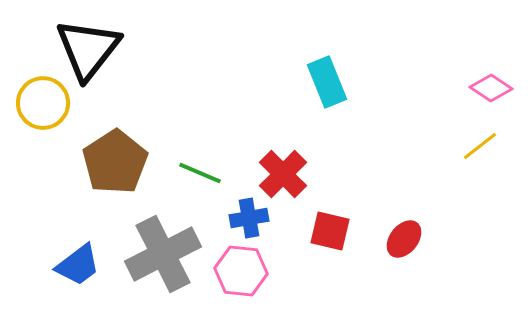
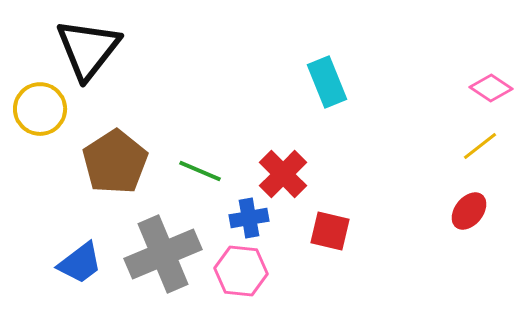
yellow circle: moved 3 px left, 6 px down
green line: moved 2 px up
red ellipse: moved 65 px right, 28 px up
gray cross: rotated 4 degrees clockwise
blue trapezoid: moved 2 px right, 2 px up
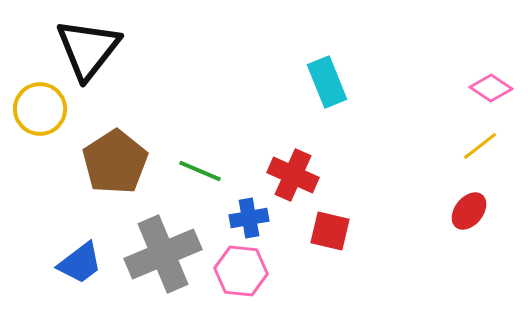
red cross: moved 10 px right, 1 px down; rotated 21 degrees counterclockwise
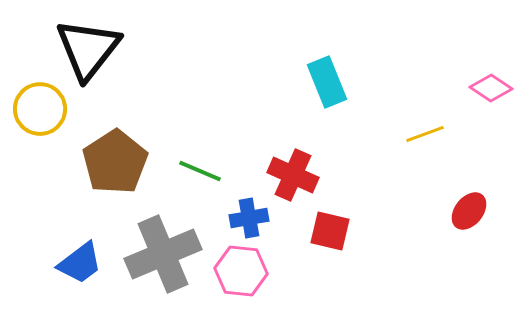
yellow line: moved 55 px left, 12 px up; rotated 18 degrees clockwise
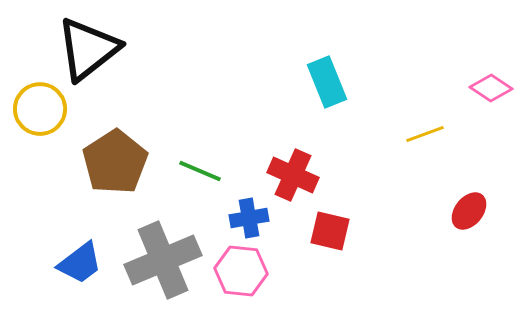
black triangle: rotated 14 degrees clockwise
gray cross: moved 6 px down
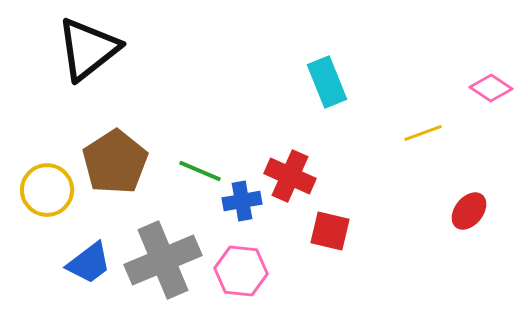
yellow circle: moved 7 px right, 81 px down
yellow line: moved 2 px left, 1 px up
red cross: moved 3 px left, 1 px down
blue cross: moved 7 px left, 17 px up
blue trapezoid: moved 9 px right
